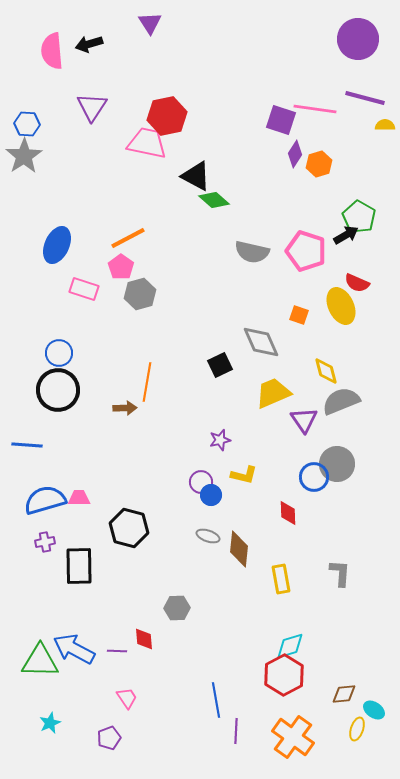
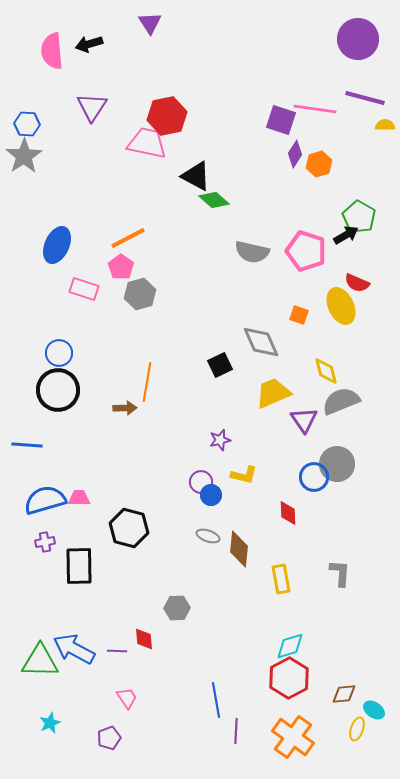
red hexagon at (284, 675): moved 5 px right, 3 px down
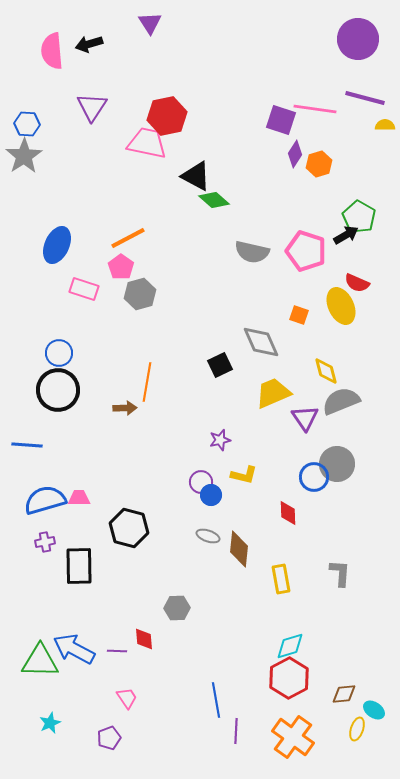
purple triangle at (304, 420): moved 1 px right, 2 px up
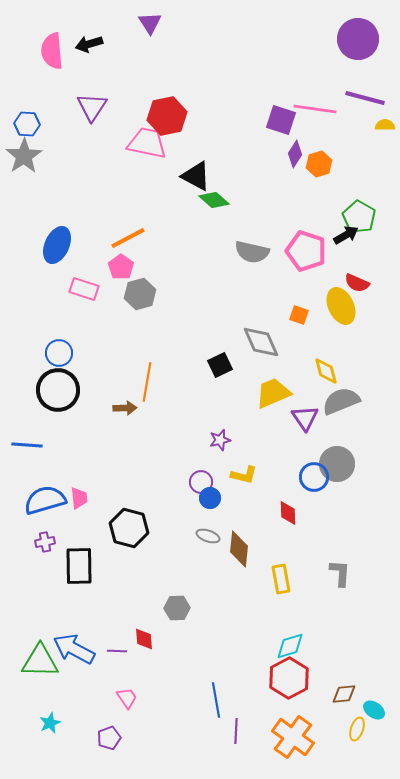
blue circle at (211, 495): moved 1 px left, 3 px down
pink trapezoid at (79, 498): rotated 85 degrees clockwise
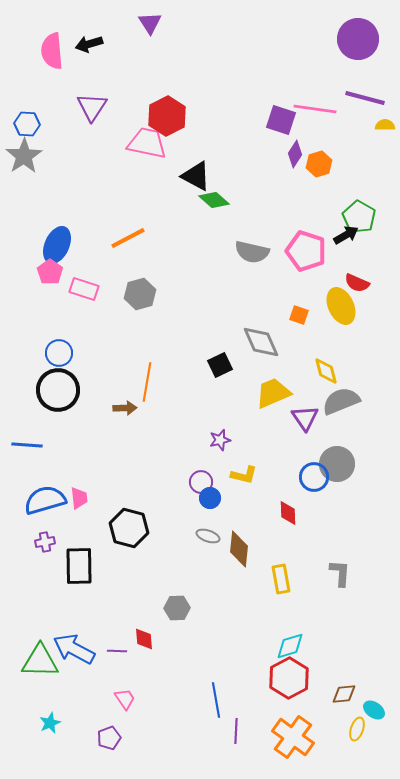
red hexagon at (167, 116): rotated 15 degrees counterclockwise
pink pentagon at (121, 267): moved 71 px left, 5 px down
pink trapezoid at (127, 698): moved 2 px left, 1 px down
